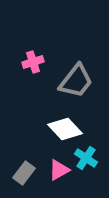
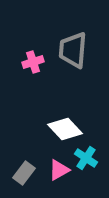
gray trapezoid: moved 3 px left, 31 px up; rotated 147 degrees clockwise
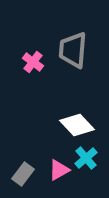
pink cross: rotated 35 degrees counterclockwise
white diamond: moved 12 px right, 4 px up
cyan cross: rotated 15 degrees clockwise
gray rectangle: moved 1 px left, 1 px down
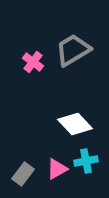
gray trapezoid: rotated 54 degrees clockwise
white diamond: moved 2 px left, 1 px up
cyan cross: moved 3 px down; rotated 30 degrees clockwise
pink triangle: moved 2 px left, 1 px up
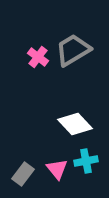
pink cross: moved 5 px right, 5 px up
pink triangle: rotated 40 degrees counterclockwise
